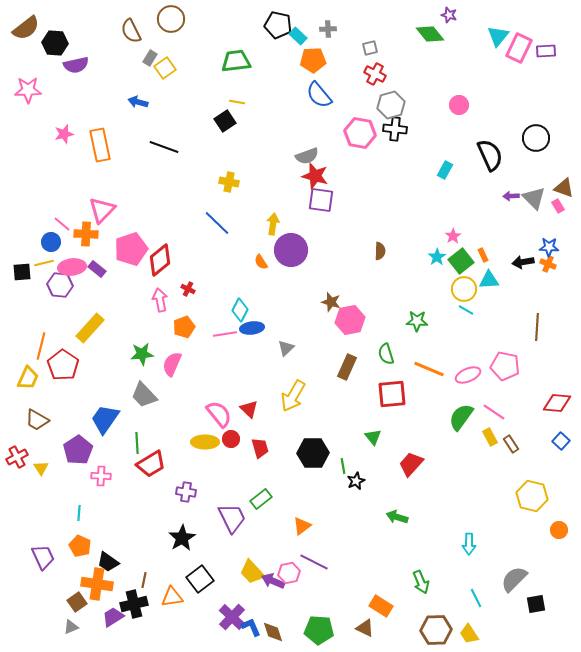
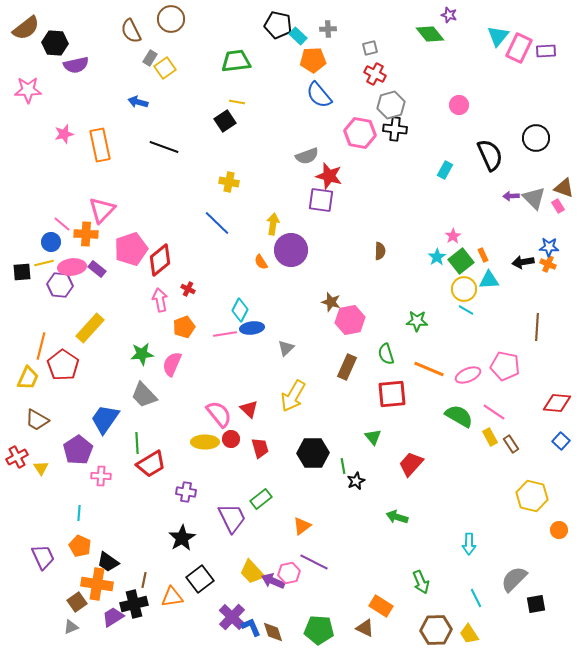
red star at (315, 176): moved 14 px right
green semicircle at (461, 417): moved 2 px left, 1 px up; rotated 84 degrees clockwise
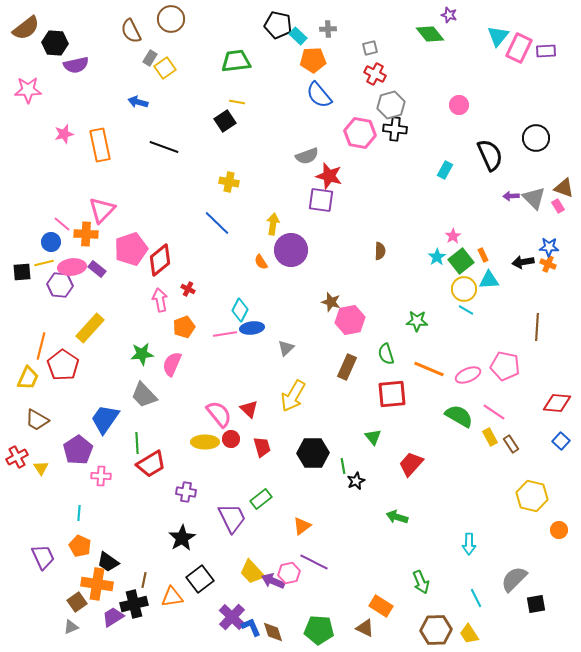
red trapezoid at (260, 448): moved 2 px right, 1 px up
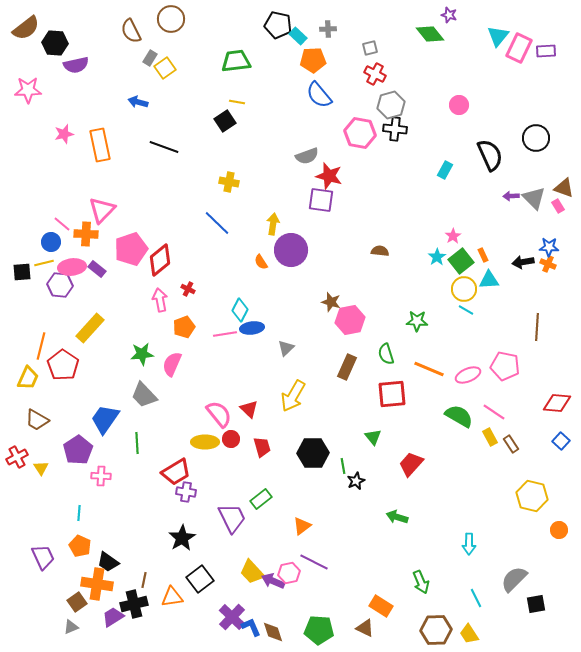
brown semicircle at (380, 251): rotated 84 degrees counterclockwise
red trapezoid at (151, 464): moved 25 px right, 8 px down
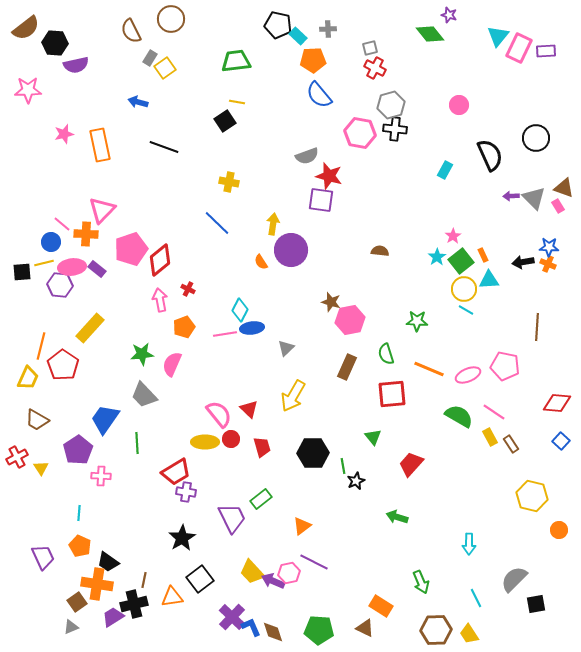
red cross at (375, 74): moved 6 px up
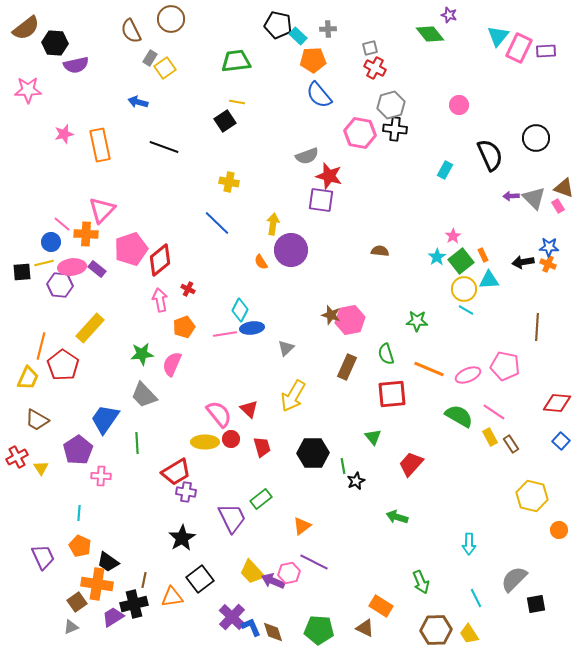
brown star at (331, 302): moved 13 px down
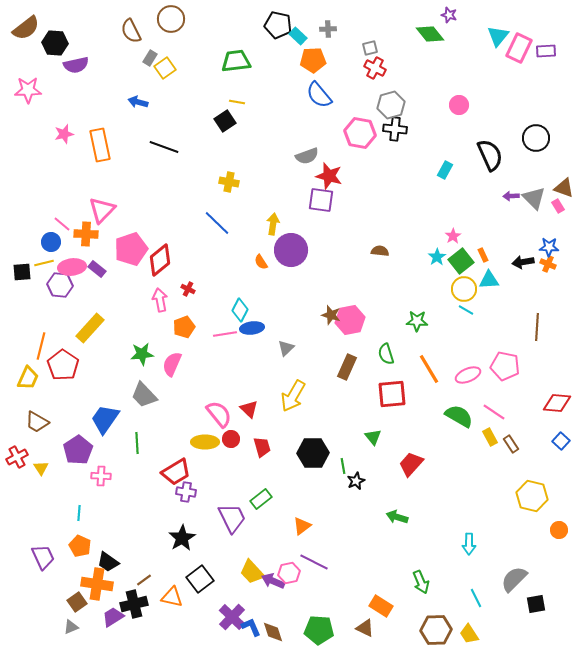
orange line at (429, 369): rotated 36 degrees clockwise
brown trapezoid at (37, 420): moved 2 px down
brown line at (144, 580): rotated 42 degrees clockwise
orange triangle at (172, 597): rotated 20 degrees clockwise
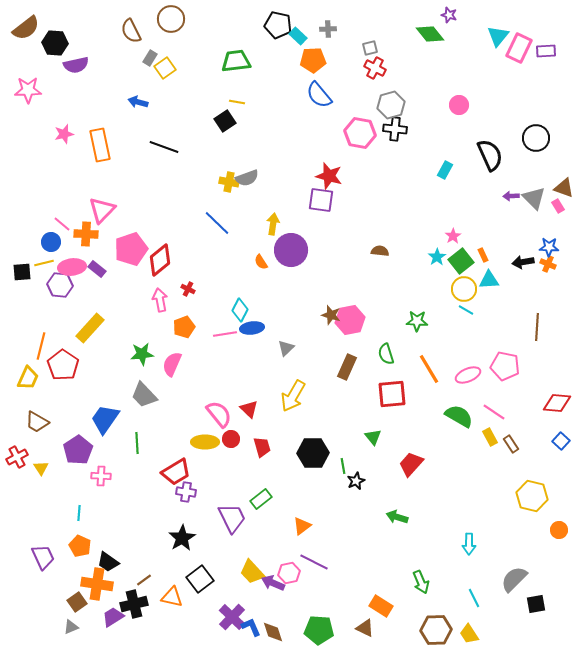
gray semicircle at (307, 156): moved 60 px left, 22 px down
purple arrow at (273, 581): moved 2 px down
cyan line at (476, 598): moved 2 px left
